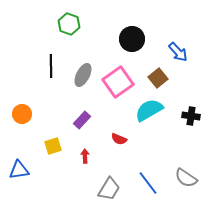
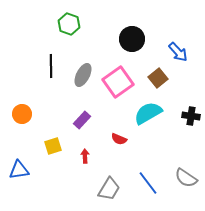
cyan semicircle: moved 1 px left, 3 px down
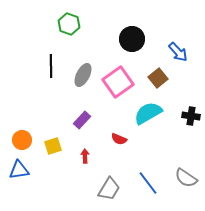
orange circle: moved 26 px down
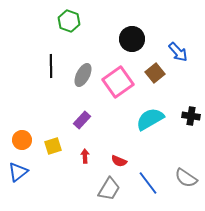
green hexagon: moved 3 px up
brown square: moved 3 px left, 5 px up
cyan semicircle: moved 2 px right, 6 px down
red semicircle: moved 22 px down
blue triangle: moved 1 px left, 2 px down; rotated 30 degrees counterclockwise
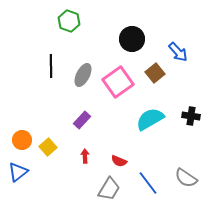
yellow square: moved 5 px left, 1 px down; rotated 24 degrees counterclockwise
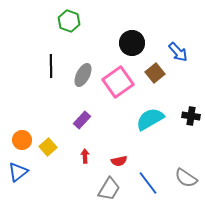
black circle: moved 4 px down
red semicircle: rotated 35 degrees counterclockwise
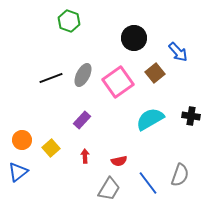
black circle: moved 2 px right, 5 px up
black line: moved 12 px down; rotated 70 degrees clockwise
yellow square: moved 3 px right, 1 px down
gray semicircle: moved 6 px left, 3 px up; rotated 105 degrees counterclockwise
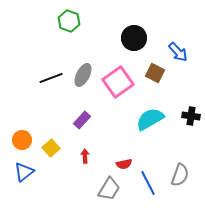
brown square: rotated 24 degrees counterclockwise
red semicircle: moved 5 px right, 3 px down
blue triangle: moved 6 px right
blue line: rotated 10 degrees clockwise
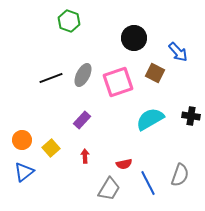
pink square: rotated 16 degrees clockwise
